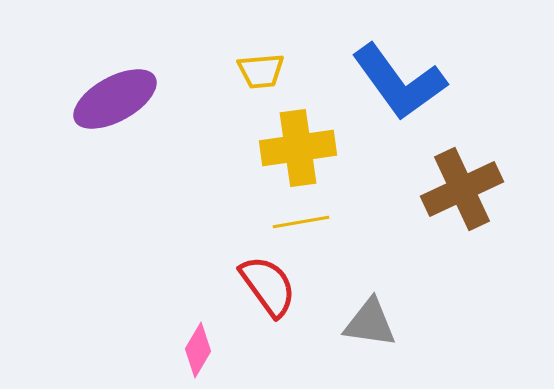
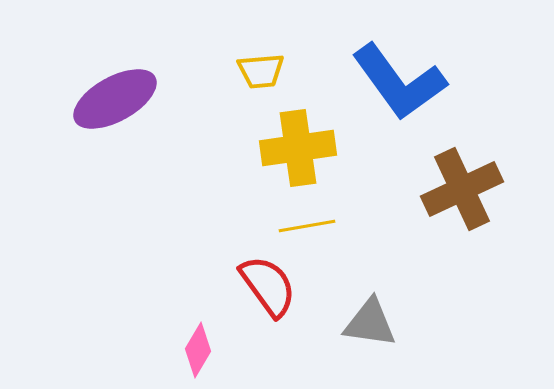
yellow line: moved 6 px right, 4 px down
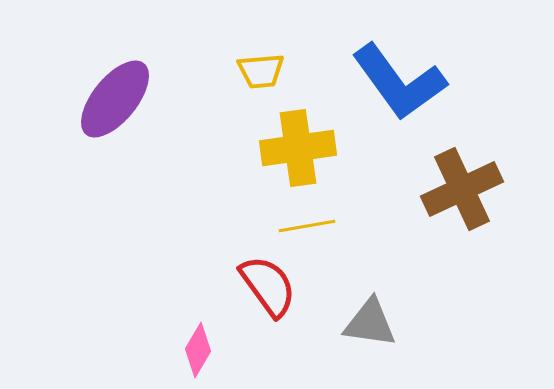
purple ellipse: rotated 22 degrees counterclockwise
